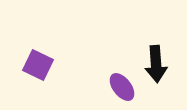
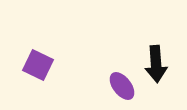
purple ellipse: moved 1 px up
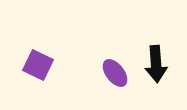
purple ellipse: moved 7 px left, 13 px up
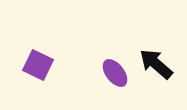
black arrow: rotated 135 degrees clockwise
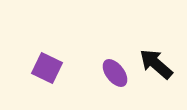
purple square: moved 9 px right, 3 px down
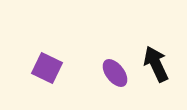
black arrow: rotated 24 degrees clockwise
